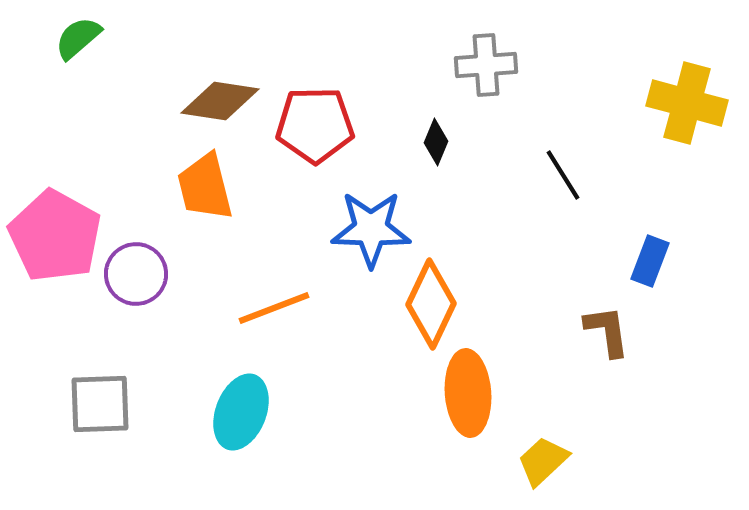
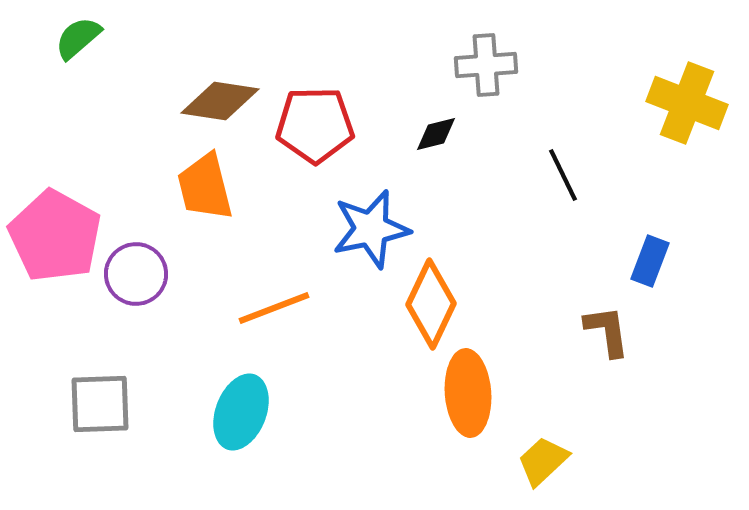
yellow cross: rotated 6 degrees clockwise
black diamond: moved 8 px up; rotated 54 degrees clockwise
black line: rotated 6 degrees clockwise
blue star: rotated 14 degrees counterclockwise
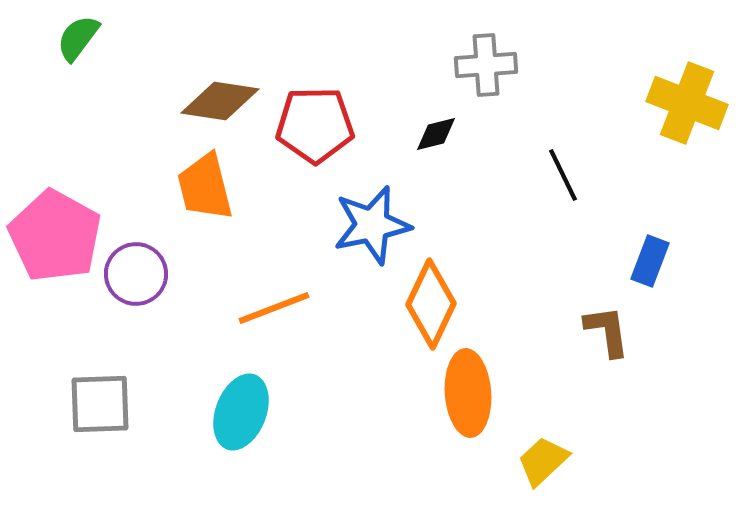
green semicircle: rotated 12 degrees counterclockwise
blue star: moved 1 px right, 4 px up
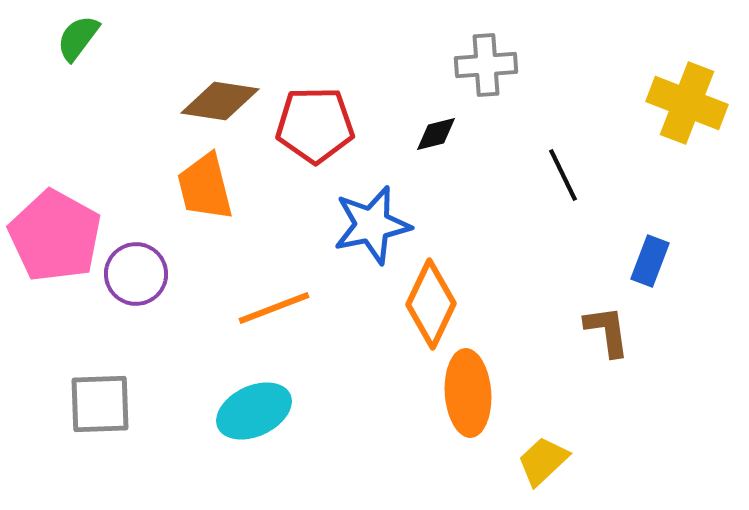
cyan ellipse: moved 13 px right, 1 px up; rotated 44 degrees clockwise
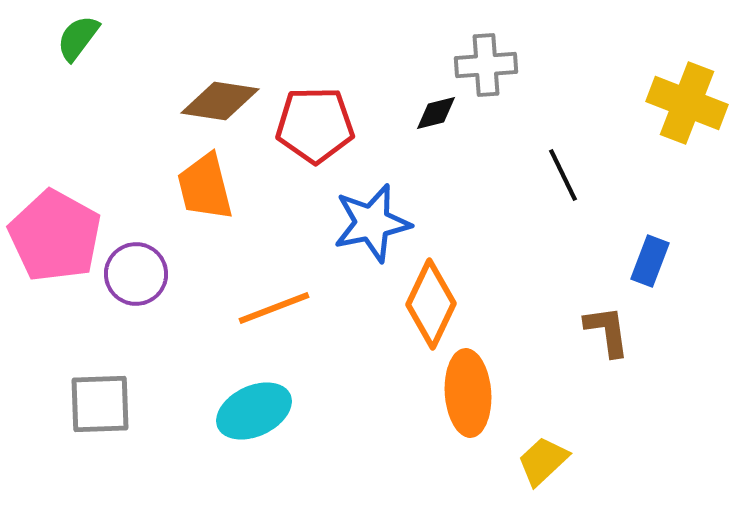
black diamond: moved 21 px up
blue star: moved 2 px up
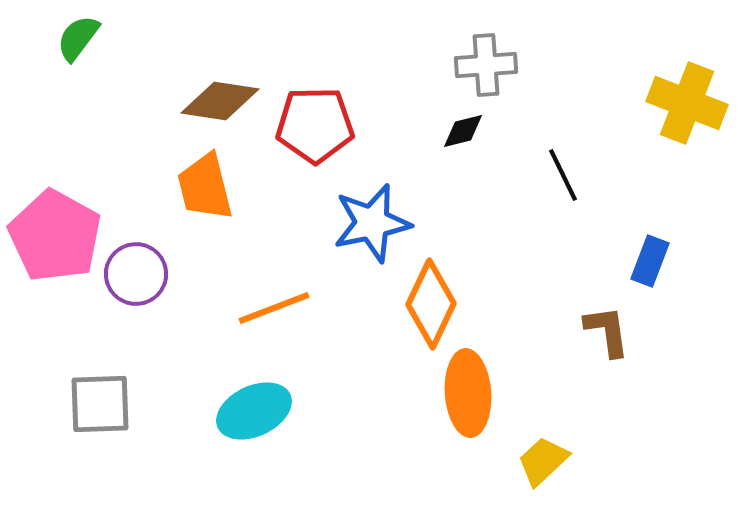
black diamond: moved 27 px right, 18 px down
